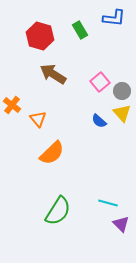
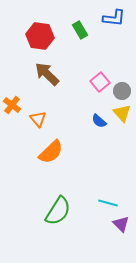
red hexagon: rotated 8 degrees counterclockwise
brown arrow: moved 6 px left; rotated 12 degrees clockwise
orange semicircle: moved 1 px left, 1 px up
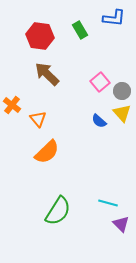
orange semicircle: moved 4 px left
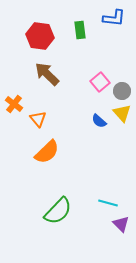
green rectangle: rotated 24 degrees clockwise
orange cross: moved 2 px right, 1 px up
green semicircle: rotated 12 degrees clockwise
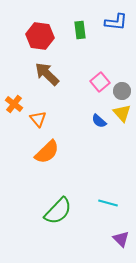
blue L-shape: moved 2 px right, 4 px down
purple triangle: moved 15 px down
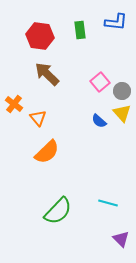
orange triangle: moved 1 px up
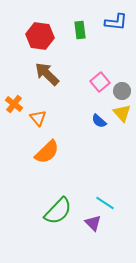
cyan line: moved 3 px left; rotated 18 degrees clockwise
purple triangle: moved 28 px left, 16 px up
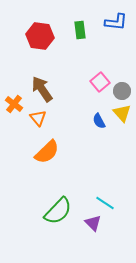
brown arrow: moved 5 px left, 15 px down; rotated 12 degrees clockwise
blue semicircle: rotated 21 degrees clockwise
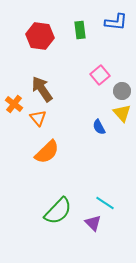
pink square: moved 7 px up
blue semicircle: moved 6 px down
